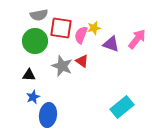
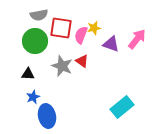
black triangle: moved 1 px left, 1 px up
blue ellipse: moved 1 px left, 1 px down; rotated 20 degrees counterclockwise
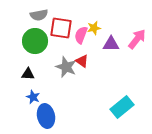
purple triangle: rotated 18 degrees counterclockwise
gray star: moved 4 px right, 1 px down
blue star: rotated 24 degrees counterclockwise
blue ellipse: moved 1 px left
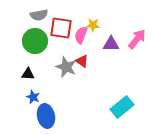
yellow star: moved 1 px left, 3 px up; rotated 16 degrees clockwise
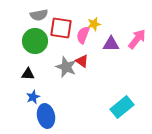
yellow star: moved 1 px right, 1 px up; rotated 16 degrees counterclockwise
pink semicircle: moved 2 px right
blue star: rotated 24 degrees clockwise
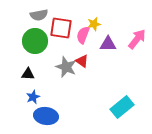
purple triangle: moved 3 px left
blue ellipse: rotated 70 degrees counterclockwise
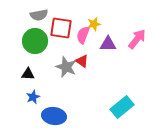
blue ellipse: moved 8 px right
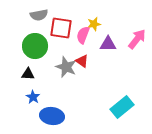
green circle: moved 5 px down
blue star: rotated 16 degrees counterclockwise
blue ellipse: moved 2 px left
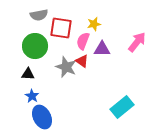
pink semicircle: moved 6 px down
pink arrow: moved 3 px down
purple triangle: moved 6 px left, 5 px down
blue star: moved 1 px left, 1 px up
blue ellipse: moved 10 px left, 1 px down; rotated 55 degrees clockwise
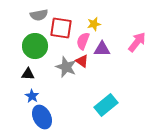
cyan rectangle: moved 16 px left, 2 px up
